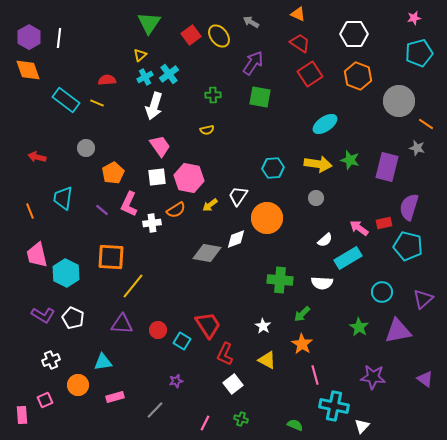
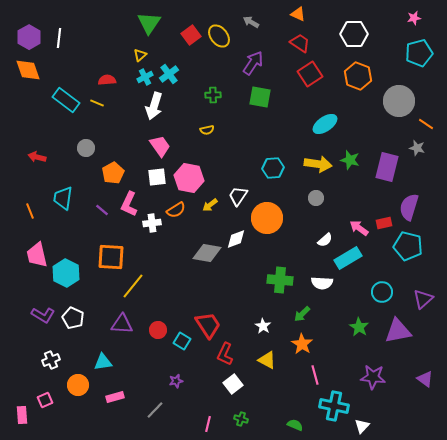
pink line at (205, 423): moved 3 px right, 1 px down; rotated 14 degrees counterclockwise
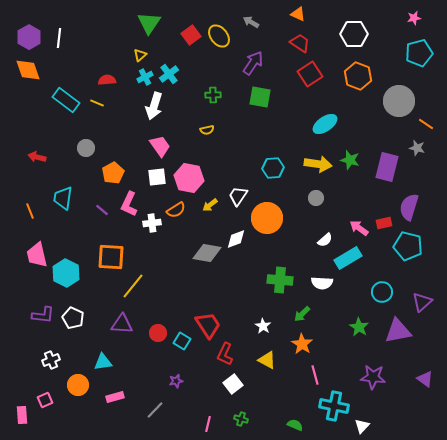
purple triangle at (423, 299): moved 1 px left, 3 px down
purple L-shape at (43, 315): rotated 25 degrees counterclockwise
red circle at (158, 330): moved 3 px down
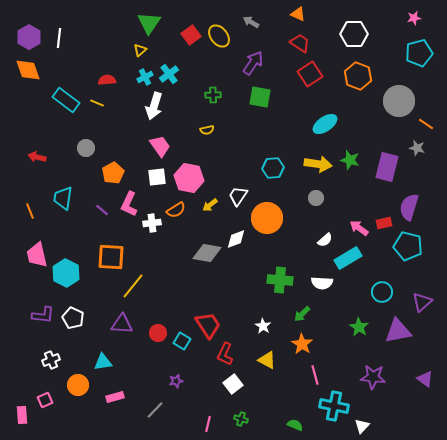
yellow triangle at (140, 55): moved 5 px up
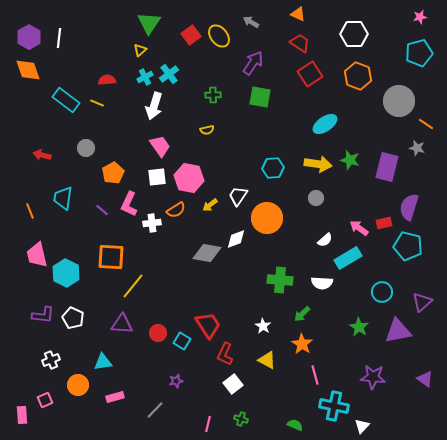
pink star at (414, 18): moved 6 px right, 1 px up
red arrow at (37, 157): moved 5 px right, 2 px up
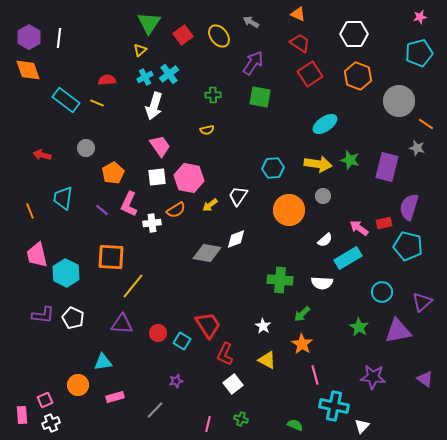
red square at (191, 35): moved 8 px left
gray circle at (316, 198): moved 7 px right, 2 px up
orange circle at (267, 218): moved 22 px right, 8 px up
white cross at (51, 360): moved 63 px down
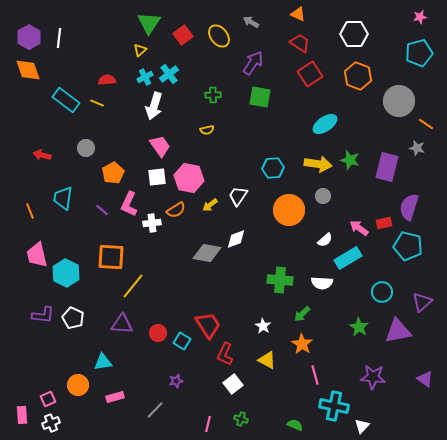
pink square at (45, 400): moved 3 px right, 1 px up
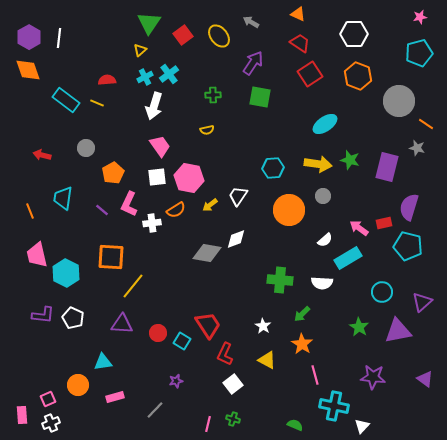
green cross at (241, 419): moved 8 px left
